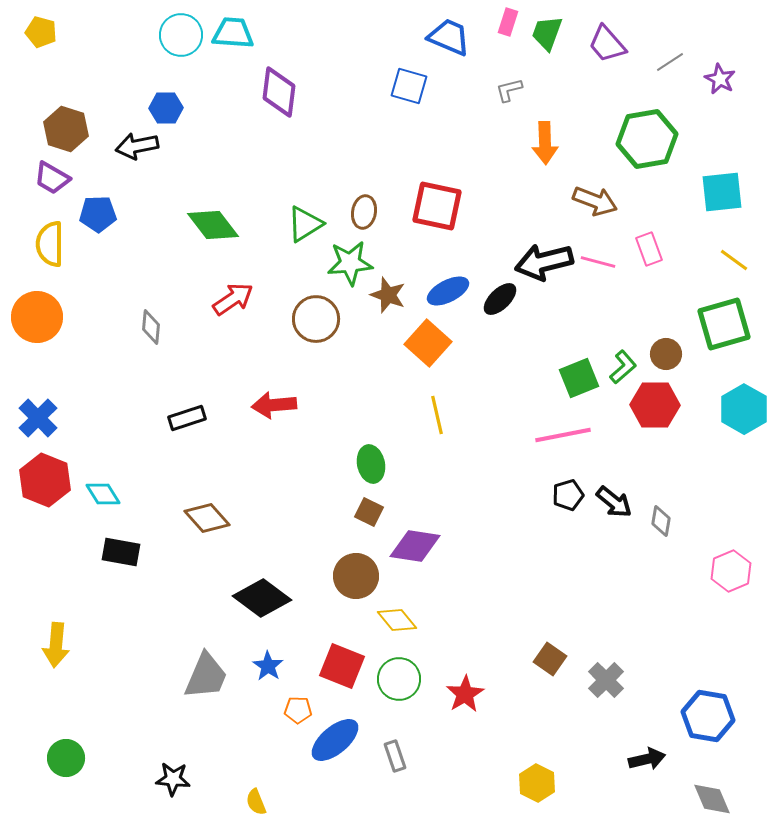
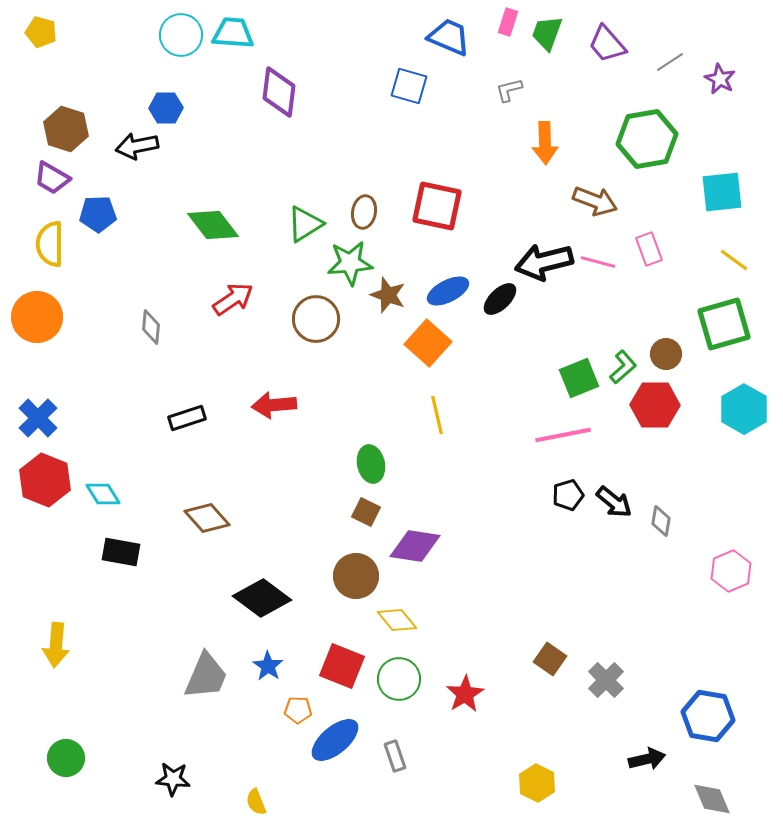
brown square at (369, 512): moved 3 px left
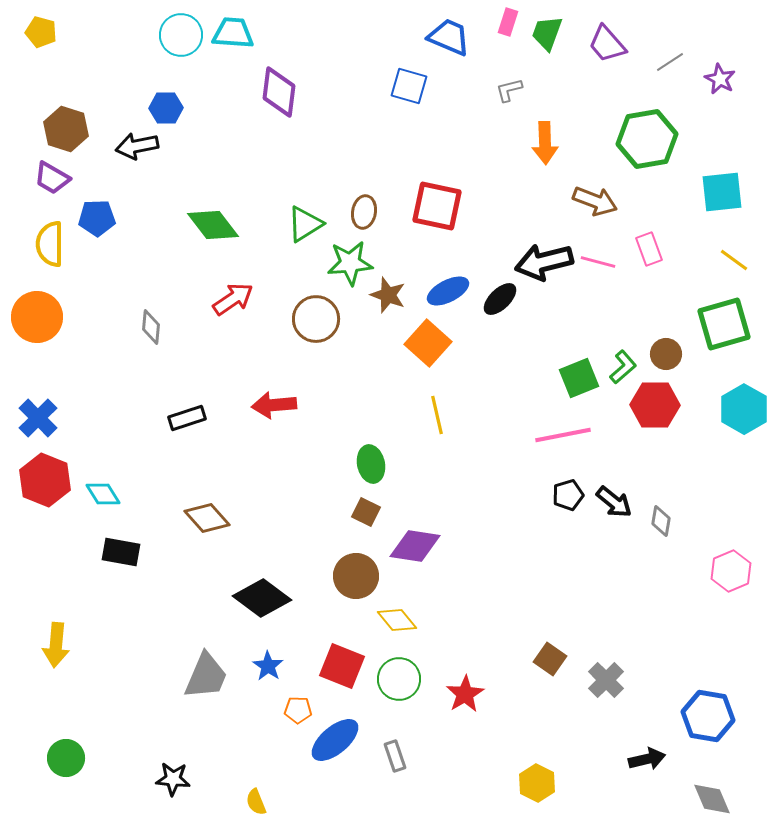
blue pentagon at (98, 214): moved 1 px left, 4 px down
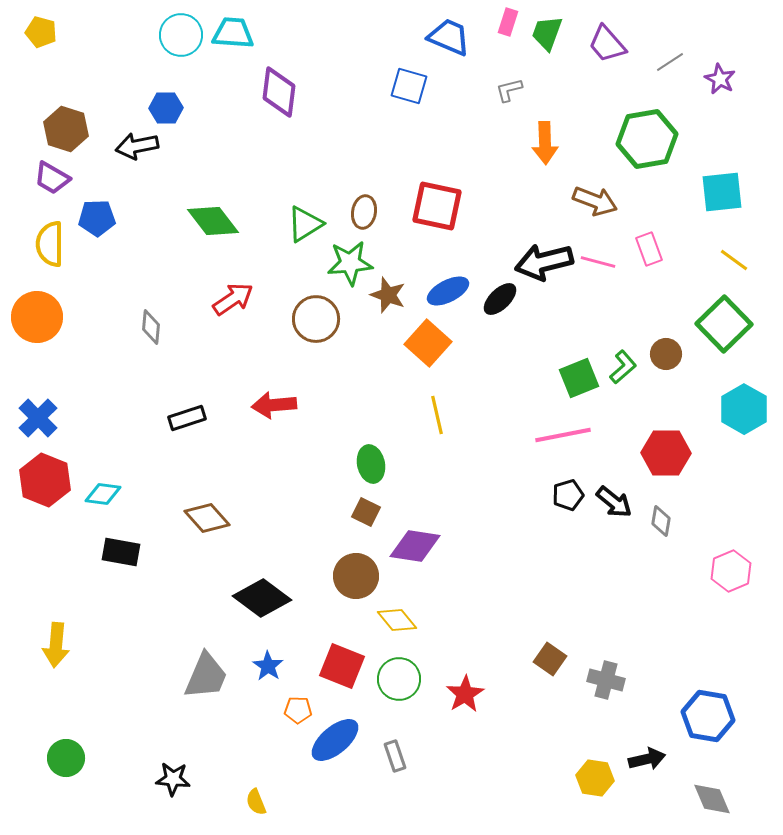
green diamond at (213, 225): moved 4 px up
green square at (724, 324): rotated 28 degrees counterclockwise
red hexagon at (655, 405): moved 11 px right, 48 px down
cyan diamond at (103, 494): rotated 51 degrees counterclockwise
gray cross at (606, 680): rotated 30 degrees counterclockwise
yellow hexagon at (537, 783): moved 58 px right, 5 px up; rotated 18 degrees counterclockwise
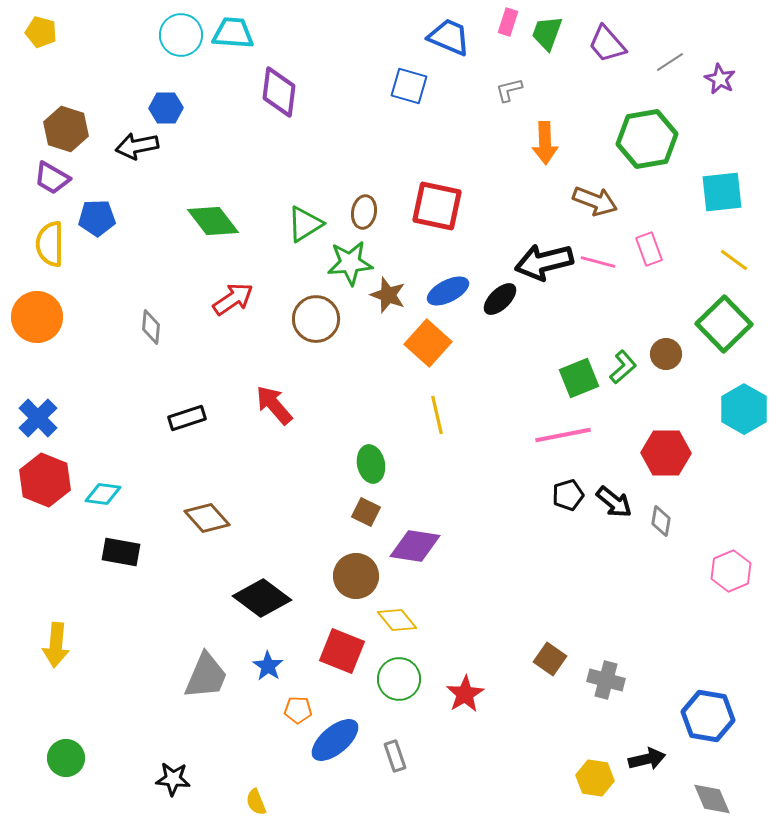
red arrow at (274, 405): rotated 54 degrees clockwise
red square at (342, 666): moved 15 px up
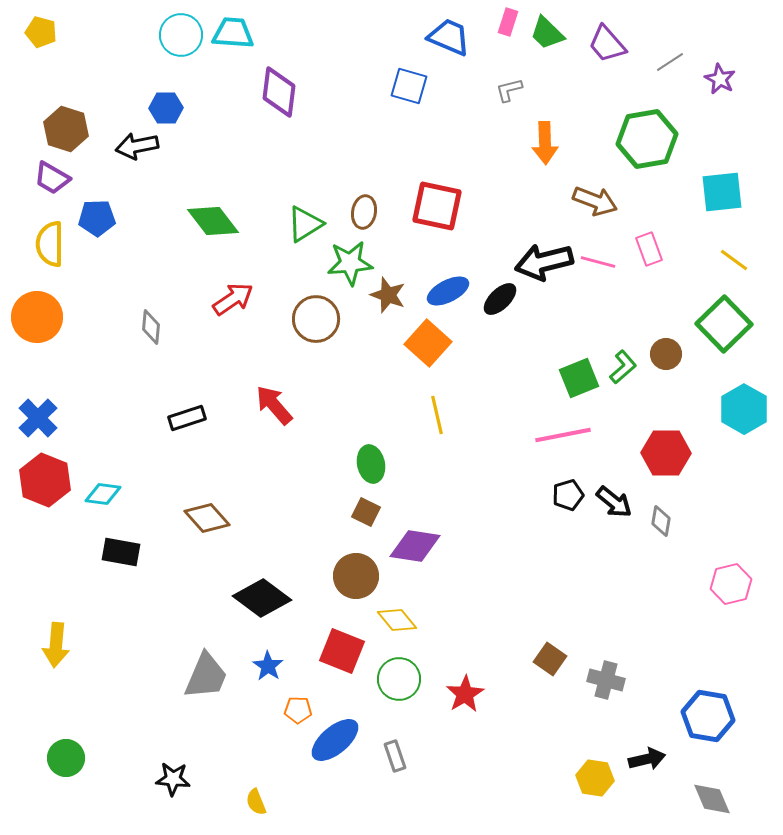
green trapezoid at (547, 33): rotated 66 degrees counterclockwise
pink hexagon at (731, 571): moved 13 px down; rotated 9 degrees clockwise
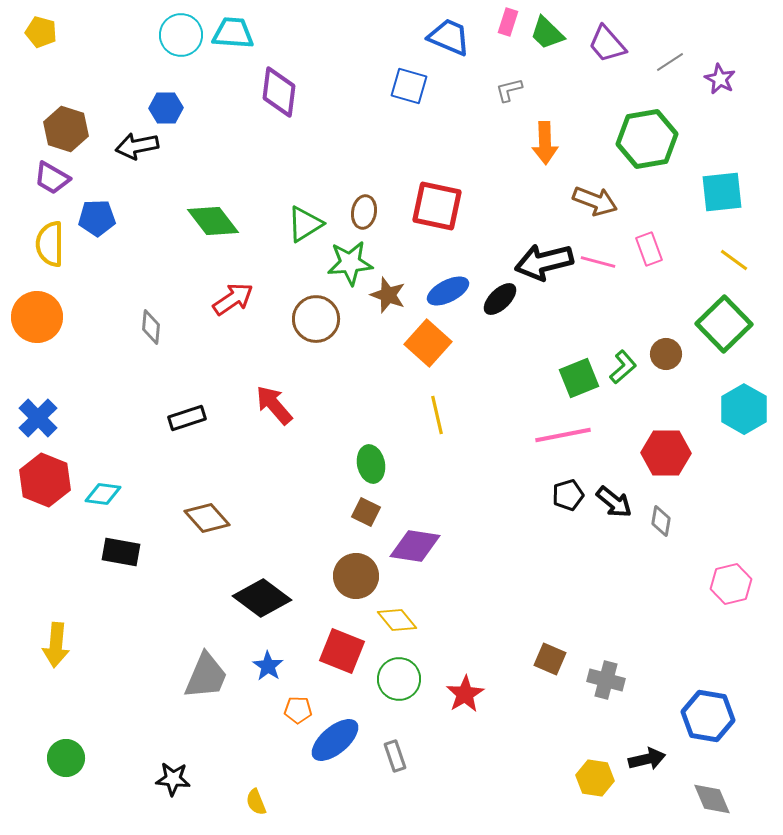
brown square at (550, 659): rotated 12 degrees counterclockwise
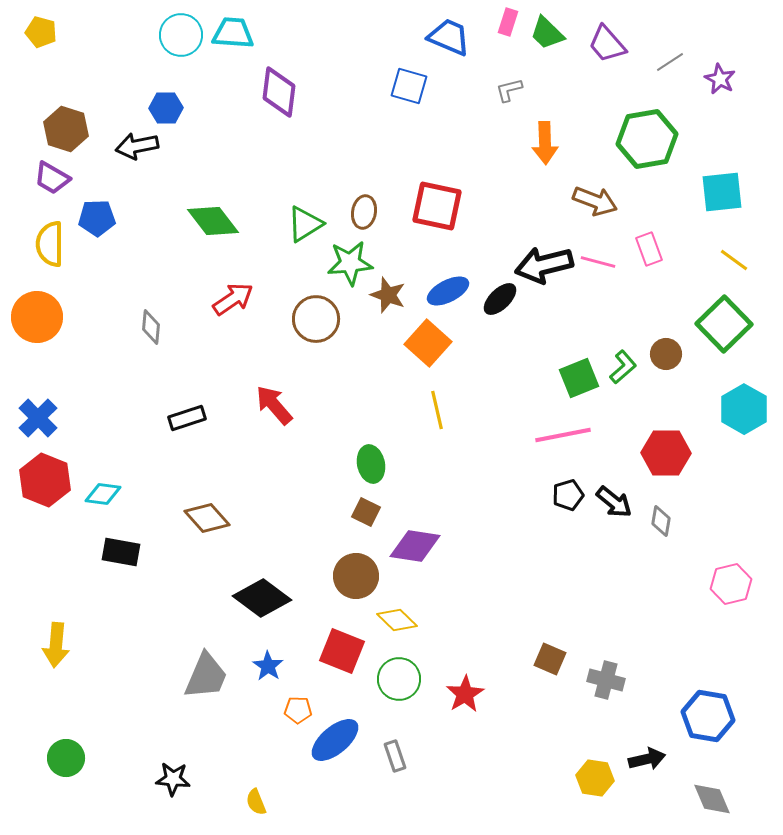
black arrow at (544, 262): moved 3 px down
yellow line at (437, 415): moved 5 px up
yellow diamond at (397, 620): rotated 6 degrees counterclockwise
